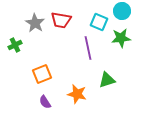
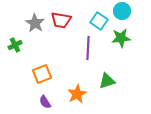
cyan square: moved 1 px up; rotated 12 degrees clockwise
purple line: rotated 15 degrees clockwise
green triangle: moved 1 px down
orange star: rotated 30 degrees clockwise
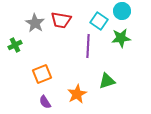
purple line: moved 2 px up
